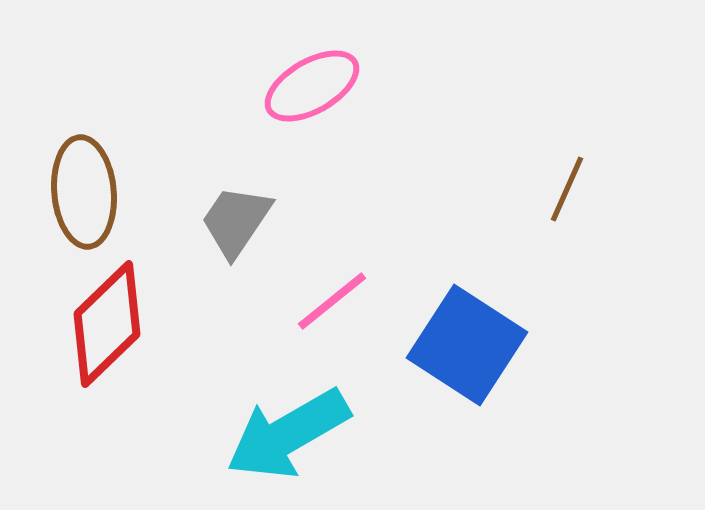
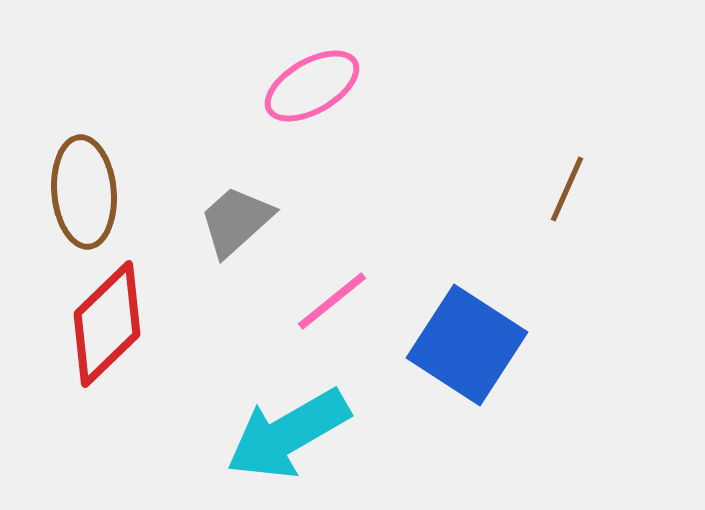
gray trapezoid: rotated 14 degrees clockwise
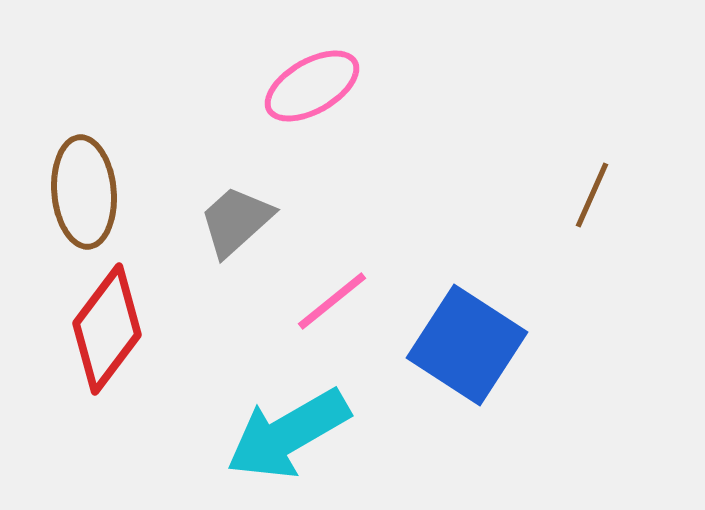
brown line: moved 25 px right, 6 px down
red diamond: moved 5 px down; rotated 9 degrees counterclockwise
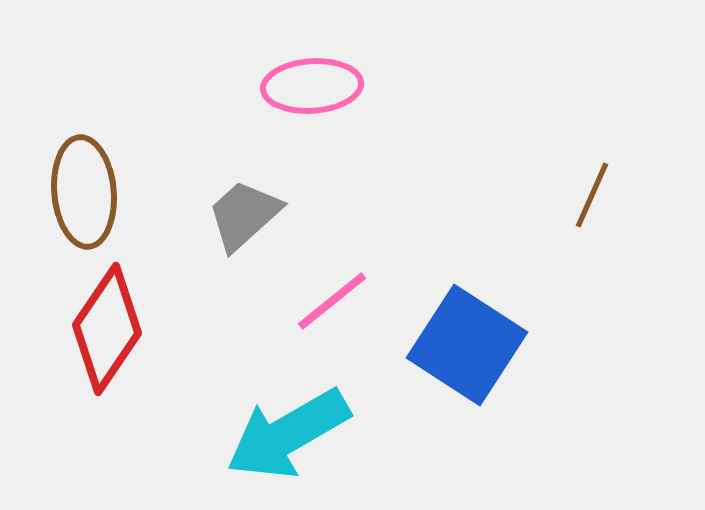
pink ellipse: rotated 26 degrees clockwise
gray trapezoid: moved 8 px right, 6 px up
red diamond: rotated 3 degrees counterclockwise
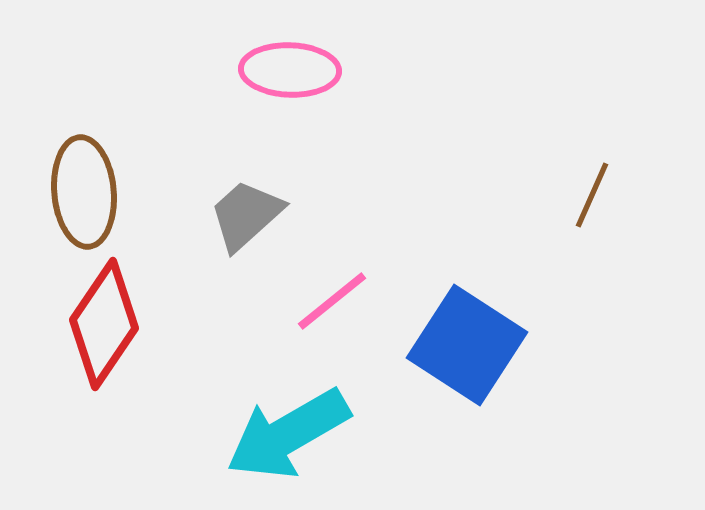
pink ellipse: moved 22 px left, 16 px up; rotated 6 degrees clockwise
gray trapezoid: moved 2 px right
red diamond: moved 3 px left, 5 px up
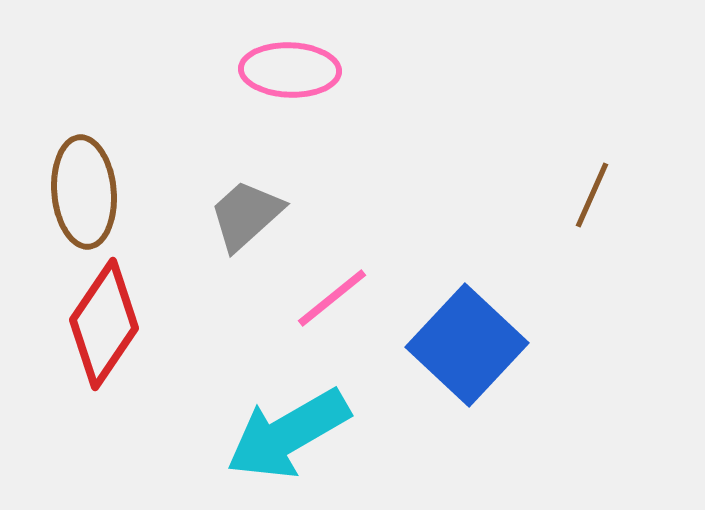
pink line: moved 3 px up
blue square: rotated 10 degrees clockwise
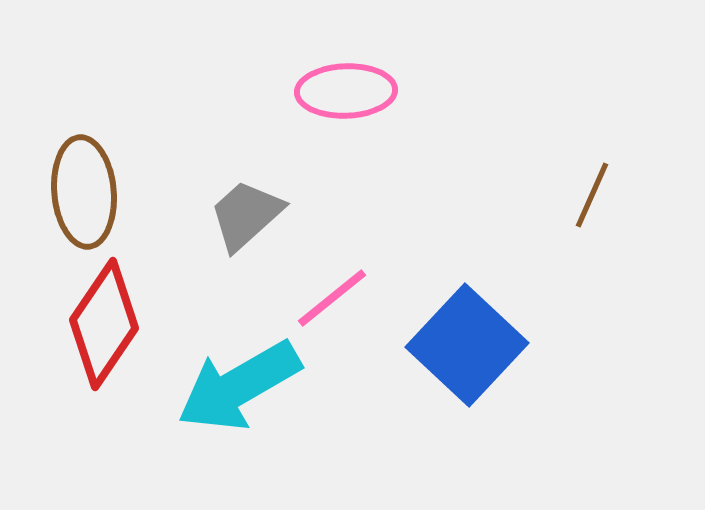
pink ellipse: moved 56 px right, 21 px down; rotated 4 degrees counterclockwise
cyan arrow: moved 49 px left, 48 px up
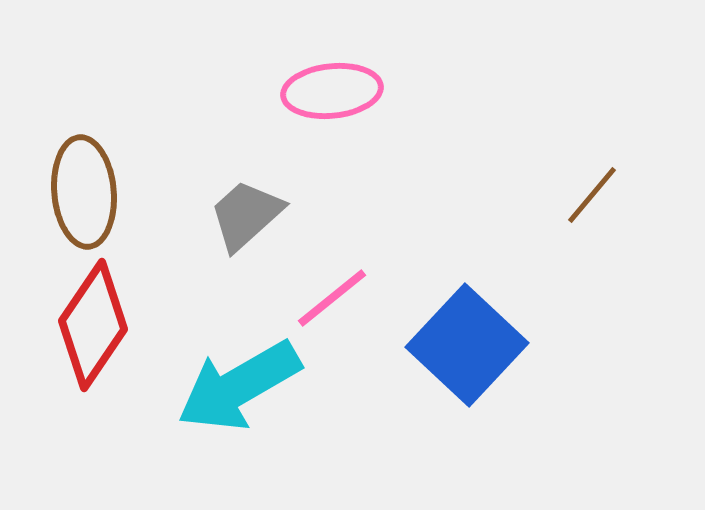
pink ellipse: moved 14 px left; rotated 4 degrees counterclockwise
brown line: rotated 16 degrees clockwise
red diamond: moved 11 px left, 1 px down
